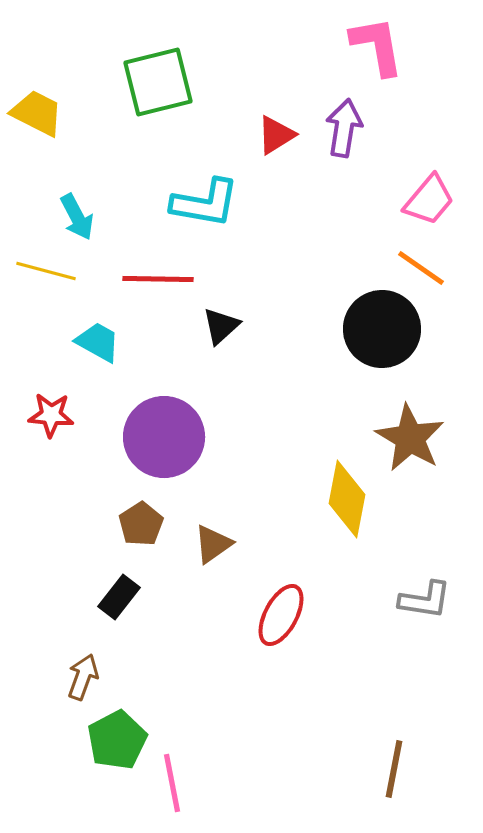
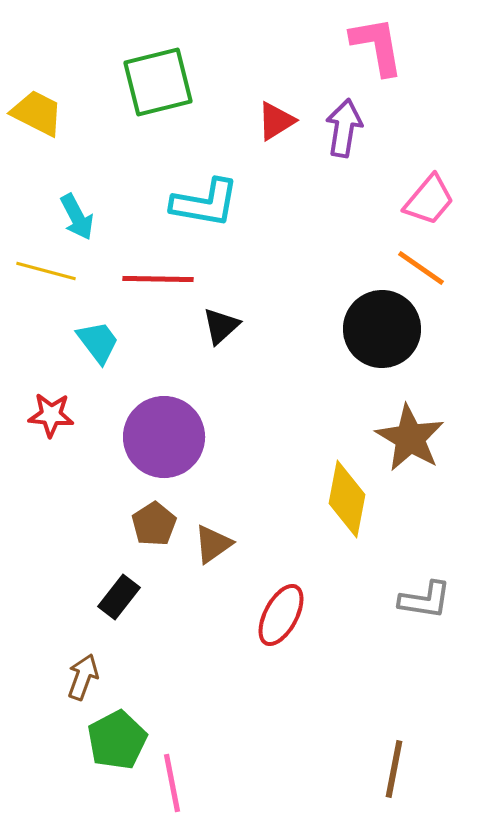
red triangle: moved 14 px up
cyan trapezoid: rotated 24 degrees clockwise
brown pentagon: moved 13 px right
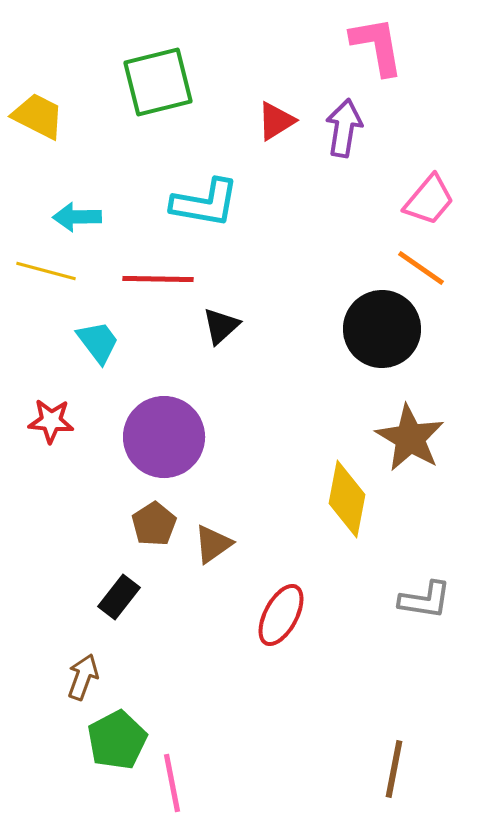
yellow trapezoid: moved 1 px right, 3 px down
cyan arrow: rotated 117 degrees clockwise
red star: moved 6 px down
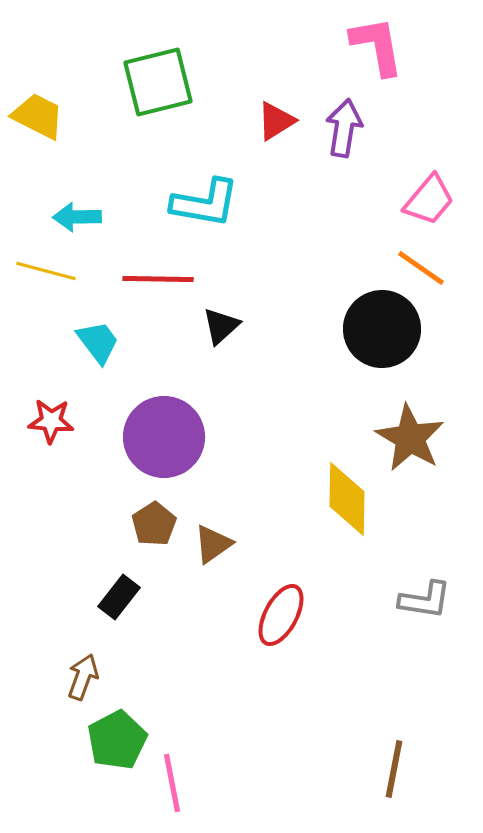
yellow diamond: rotated 10 degrees counterclockwise
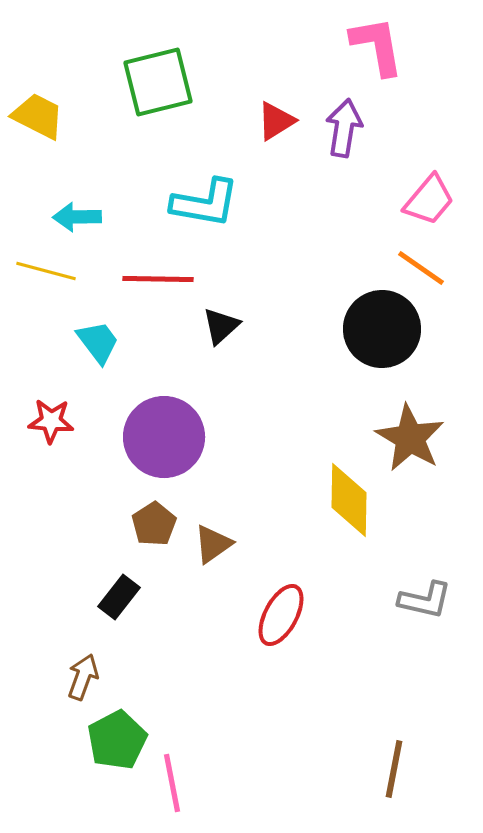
yellow diamond: moved 2 px right, 1 px down
gray L-shape: rotated 4 degrees clockwise
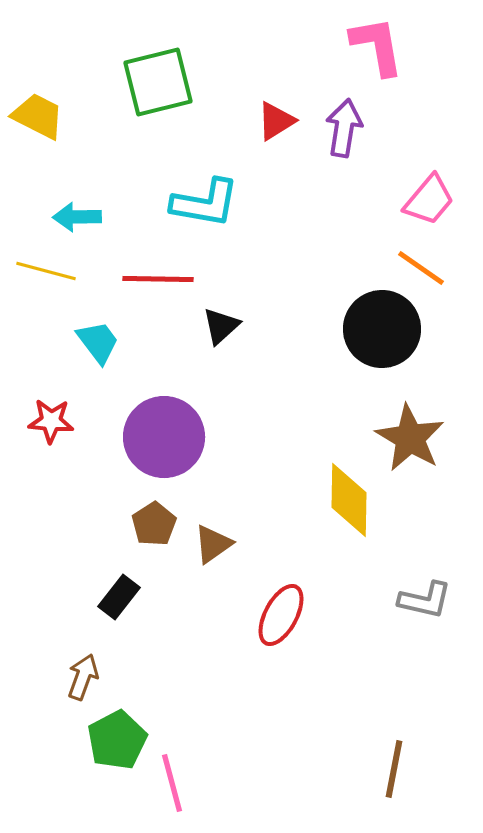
pink line: rotated 4 degrees counterclockwise
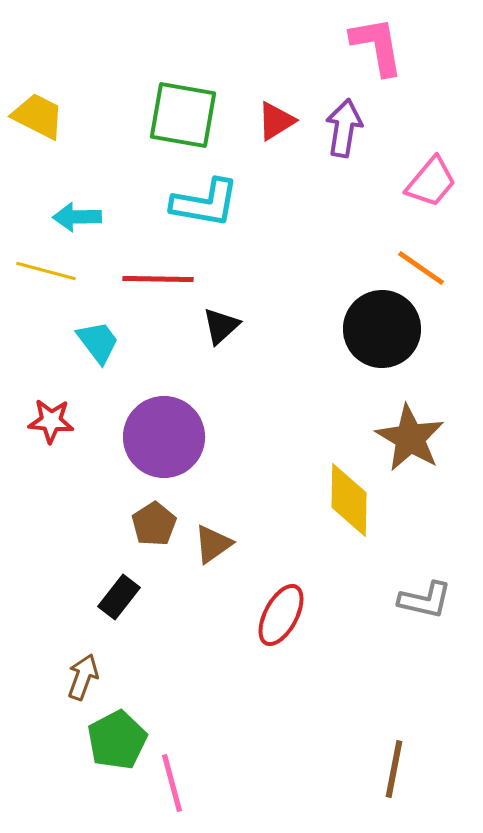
green square: moved 25 px right, 33 px down; rotated 24 degrees clockwise
pink trapezoid: moved 2 px right, 18 px up
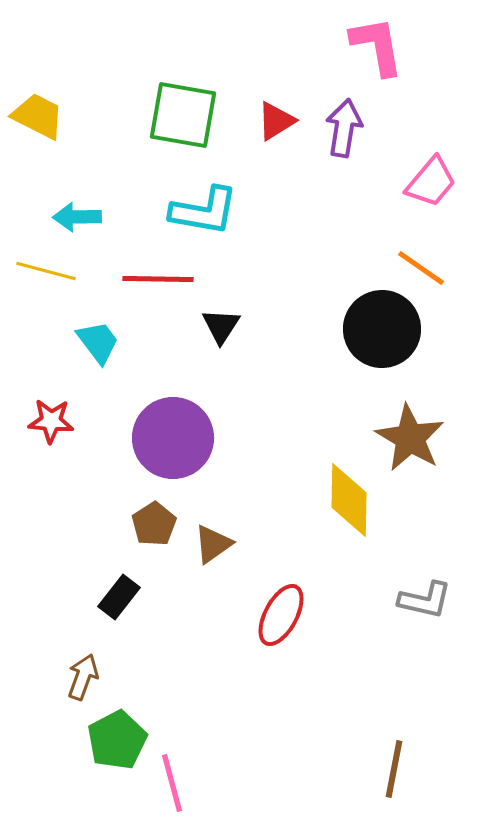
cyan L-shape: moved 1 px left, 8 px down
black triangle: rotated 15 degrees counterclockwise
purple circle: moved 9 px right, 1 px down
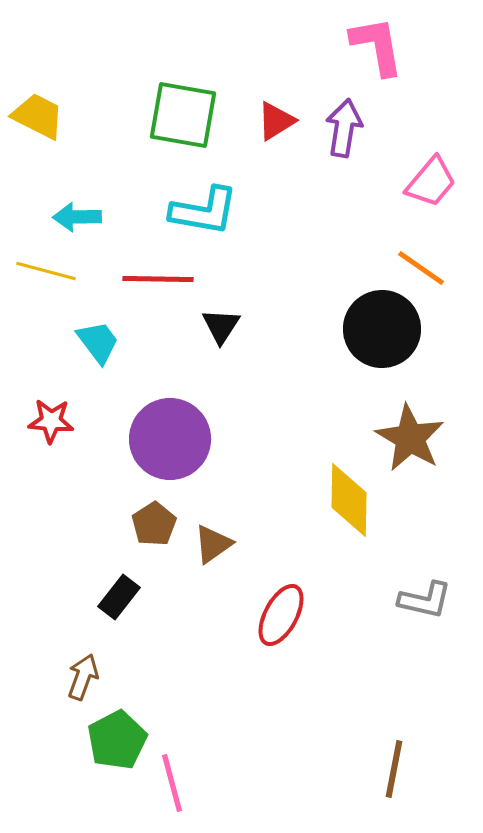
purple circle: moved 3 px left, 1 px down
